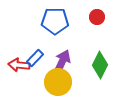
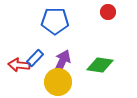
red circle: moved 11 px right, 5 px up
green diamond: rotated 72 degrees clockwise
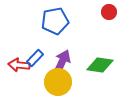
red circle: moved 1 px right
blue pentagon: rotated 12 degrees counterclockwise
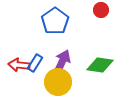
red circle: moved 8 px left, 2 px up
blue pentagon: rotated 24 degrees counterclockwise
blue rectangle: moved 5 px down; rotated 12 degrees counterclockwise
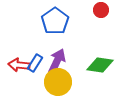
purple arrow: moved 5 px left, 1 px up
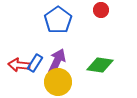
blue pentagon: moved 3 px right, 1 px up
